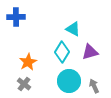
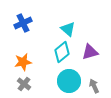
blue cross: moved 7 px right, 6 px down; rotated 24 degrees counterclockwise
cyan triangle: moved 5 px left; rotated 14 degrees clockwise
cyan diamond: rotated 20 degrees clockwise
orange star: moved 5 px left; rotated 18 degrees clockwise
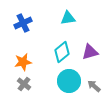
cyan triangle: moved 11 px up; rotated 49 degrees counterclockwise
gray arrow: rotated 24 degrees counterclockwise
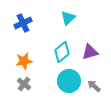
cyan triangle: rotated 35 degrees counterclockwise
orange star: moved 1 px right, 1 px up
